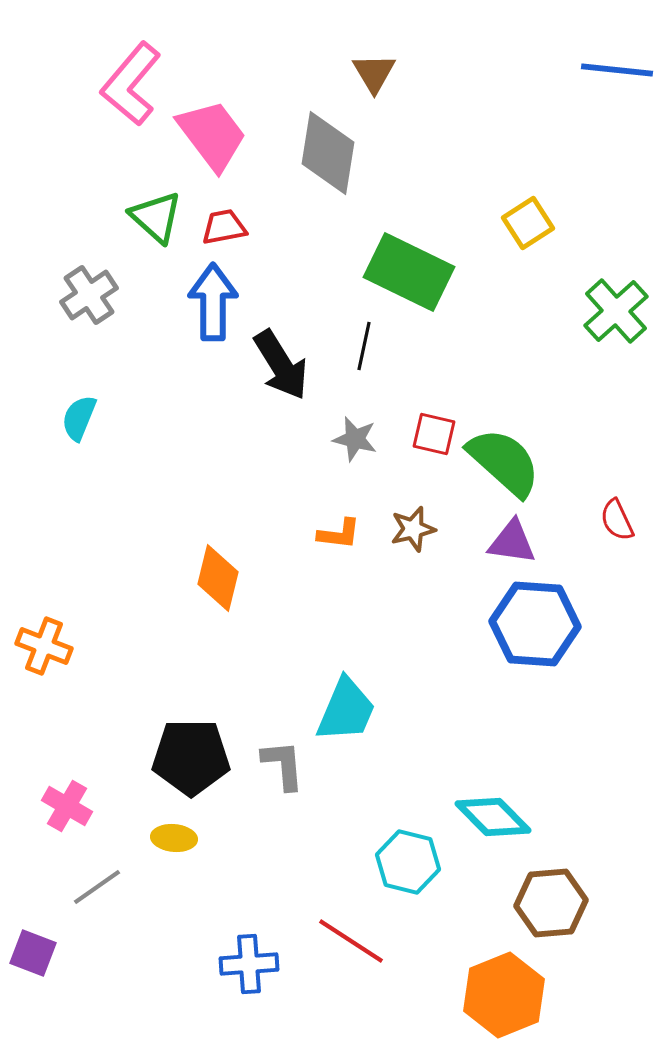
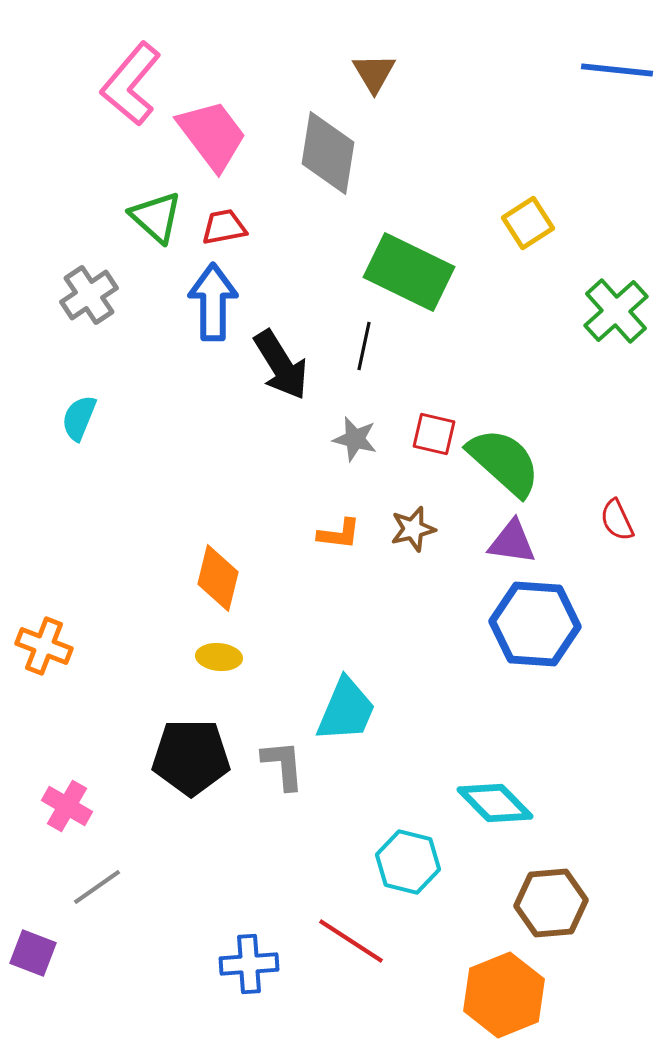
cyan diamond: moved 2 px right, 14 px up
yellow ellipse: moved 45 px right, 181 px up
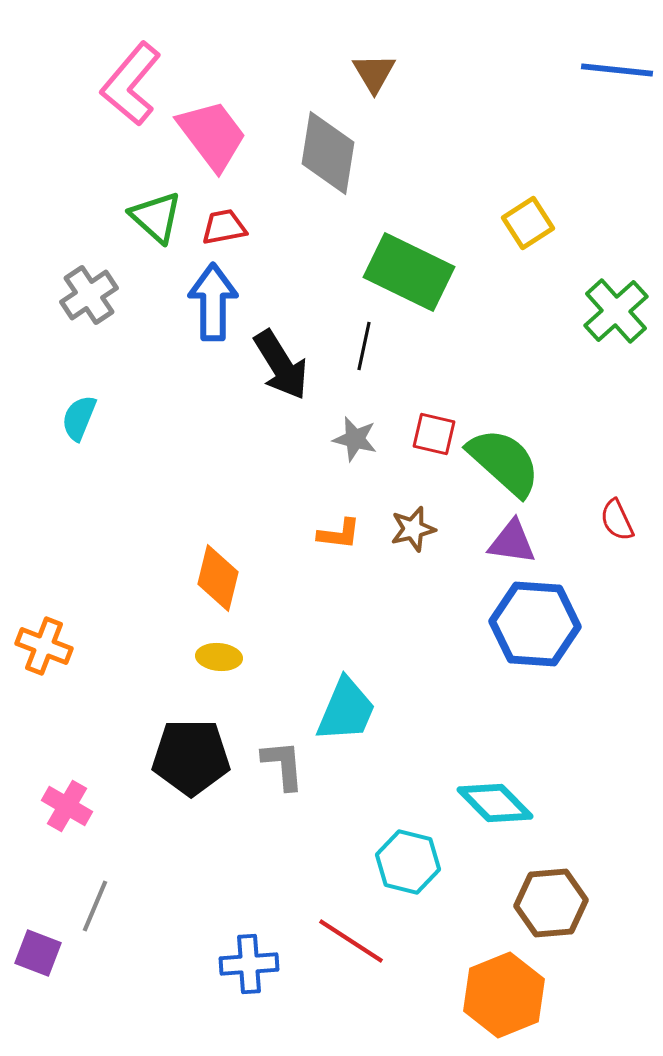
gray line: moved 2 px left, 19 px down; rotated 32 degrees counterclockwise
purple square: moved 5 px right
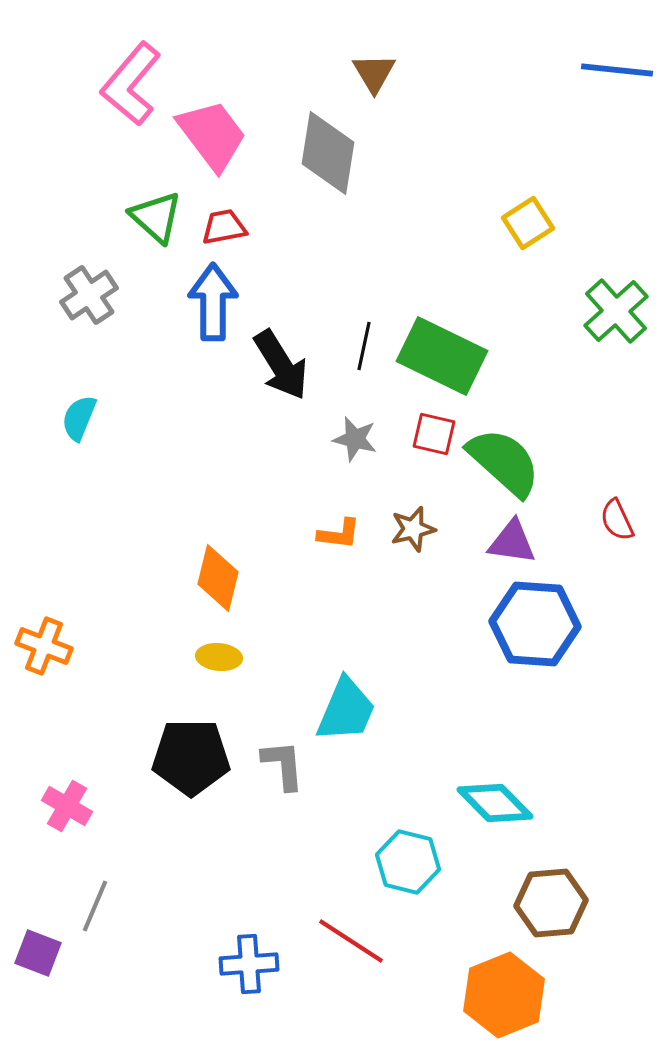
green rectangle: moved 33 px right, 84 px down
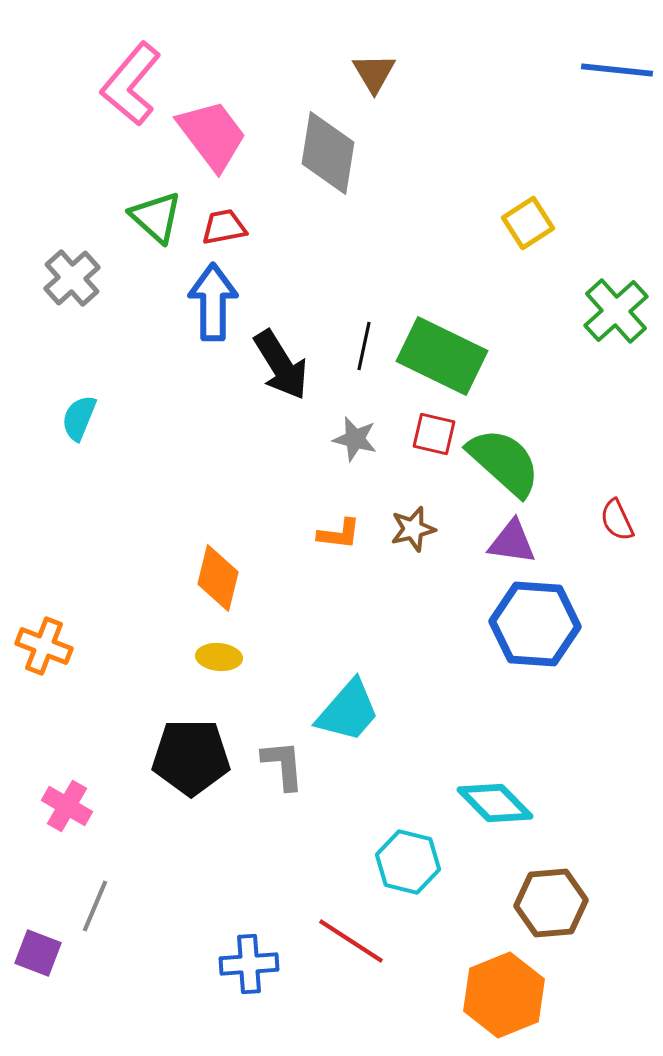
gray cross: moved 17 px left, 17 px up; rotated 8 degrees counterclockwise
cyan trapezoid: moved 2 px right, 1 px down; rotated 18 degrees clockwise
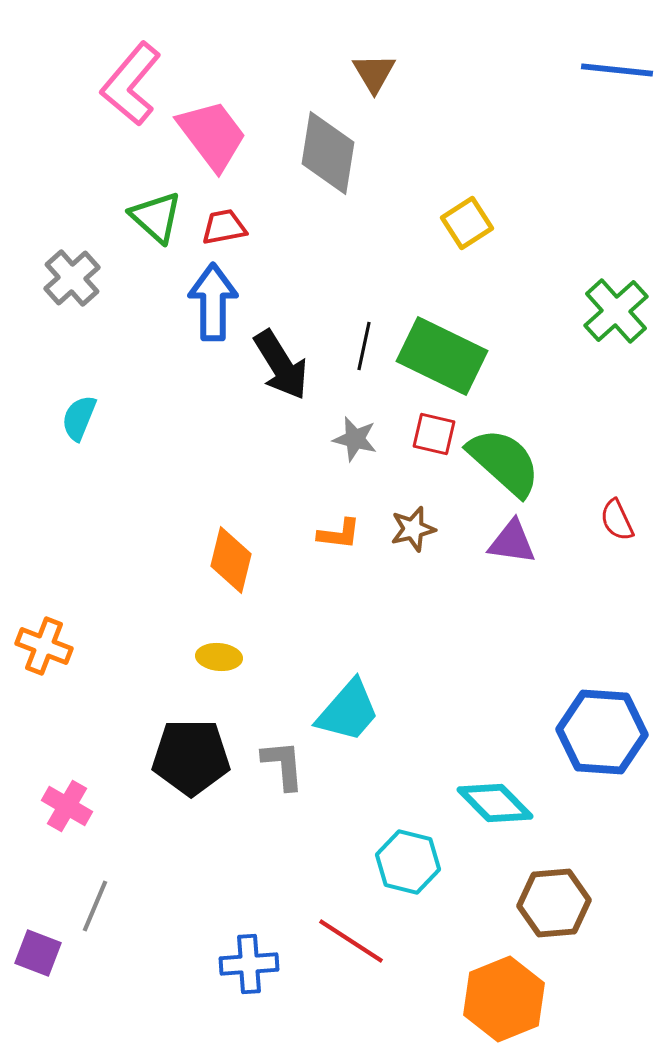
yellow square: moved 61 px left
orange diamond: moved 13 px right, 18 px up
blue hexagon: moved 67 px right, 108 px down
brown hexagon: moved 3 px right
orange hexagon: moved 4 px down
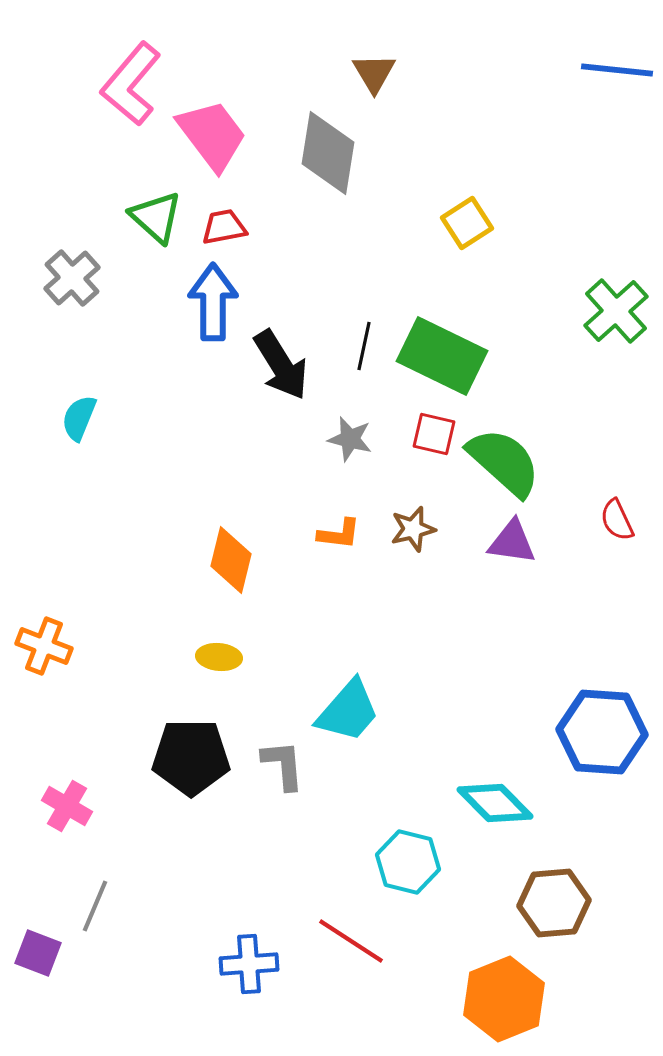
gray star: moved 5 px left
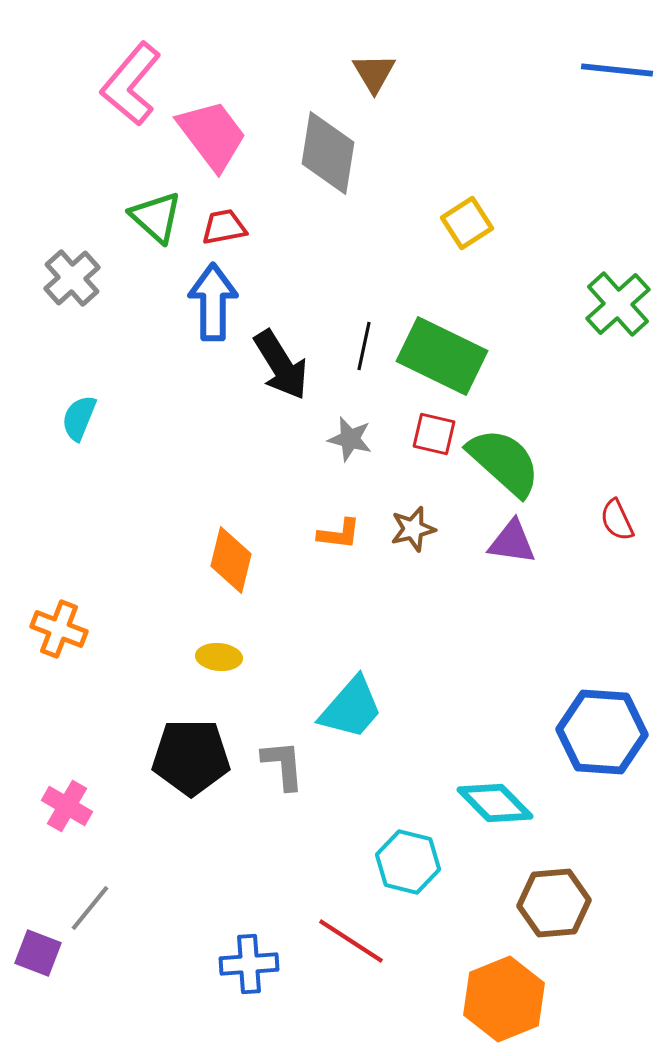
green cross: moved 2 px right, 7 px up
orange cross: moved 15 px right, 17 px up
cyan trapezoid: moved 3 px right, 3 px up
gray line: moved 5 px left, 2 px down; rotated 16 degrees clockwise
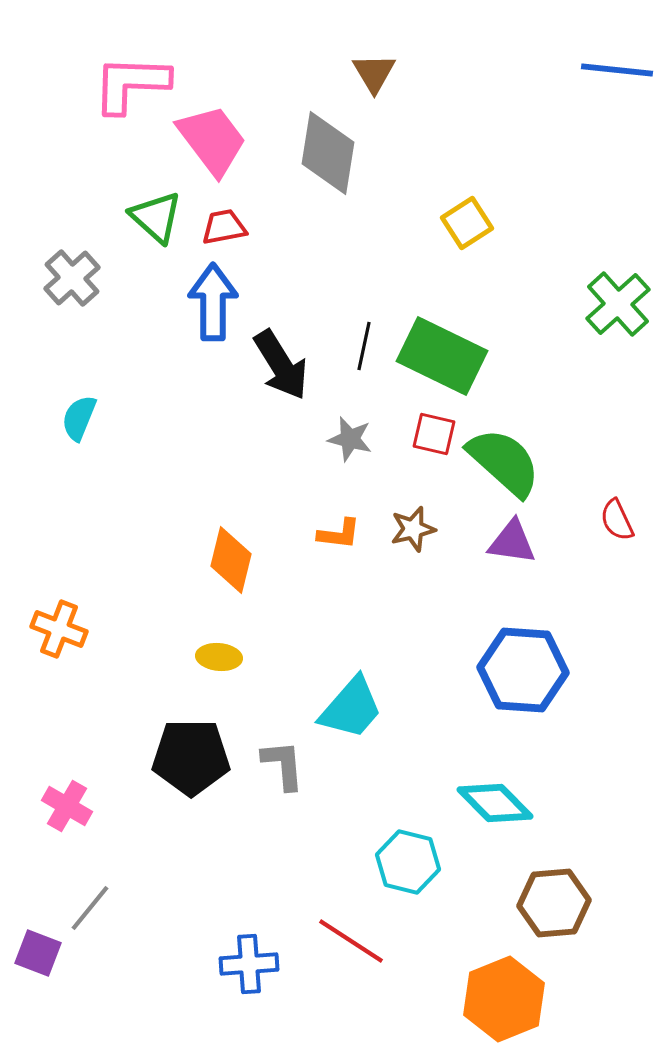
pink L-shape: rotated 52 degrees clockwise
pink trapezoid: moved 5 px down
blue hexagon: moved 79 px left, 62 px up
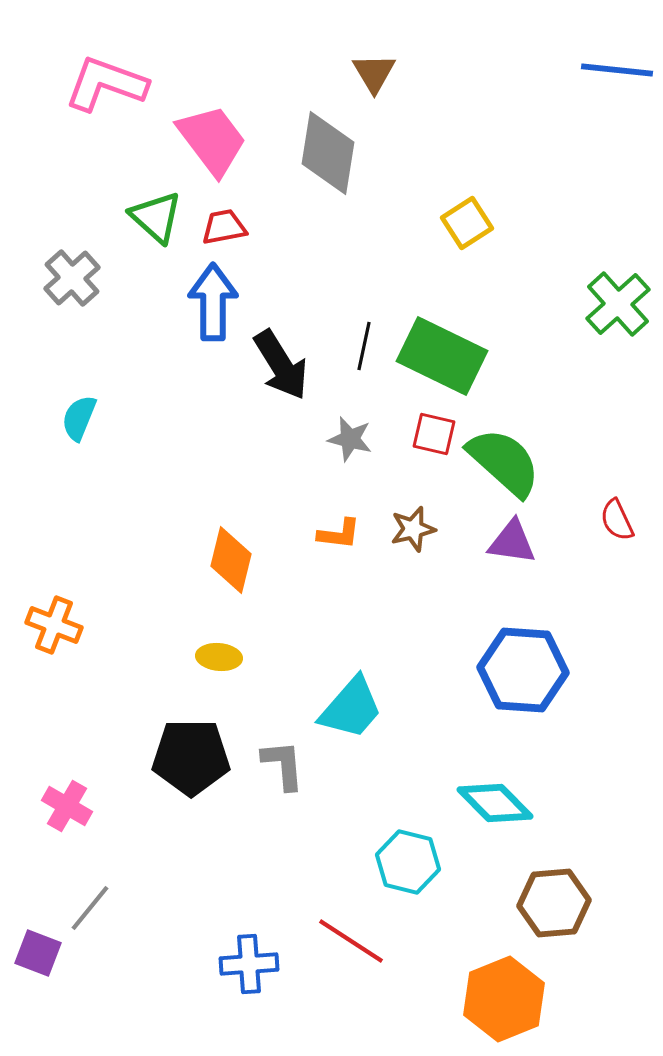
pink L-shape: moved 25 px left; rotated 18 degrees clockwise
orange cross: moved 5 px left, 4 px up
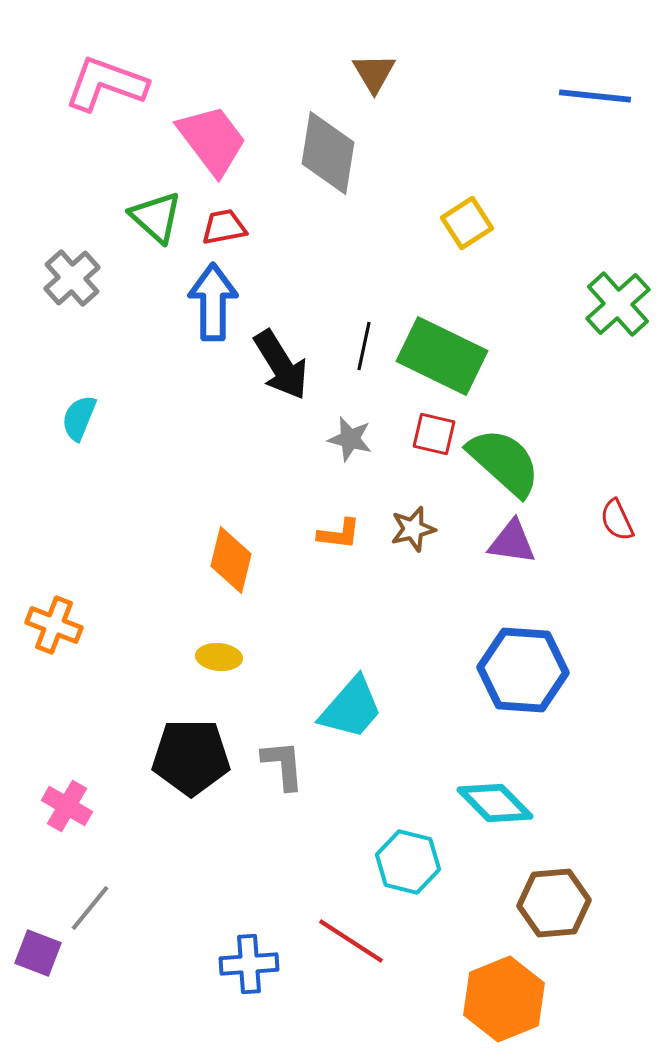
blue line: moved 22 px left, 26 px down
